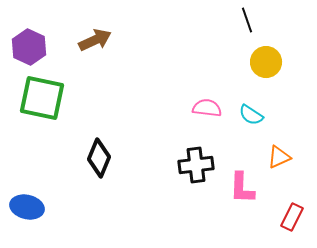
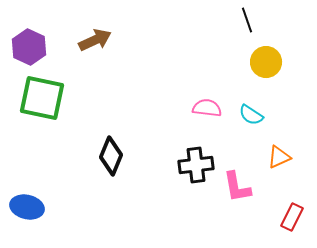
black diamond: moved 12 px right, 2 px up
pink L-shape: moved 5 px left, 1 px up; rotated 12 degrees counterclockwise
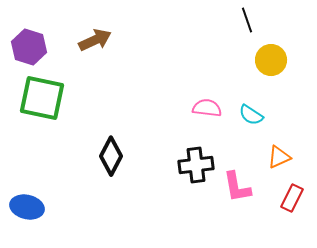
purple hexagon: rotated 8 degrees counterclockwise
yellow circle: moved 5 px right, 2 px up
black diamond: rotated 6 degrees clockwise
red rectangle: moved 19 px up
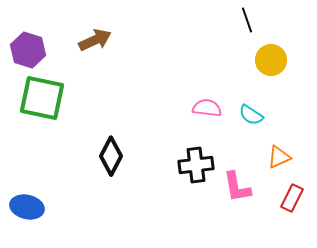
purple hexagon: moved 1 px left, 3 px down
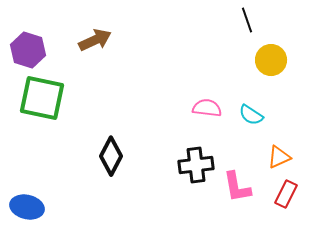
red rectangle: moved 6 px left, 4 px up
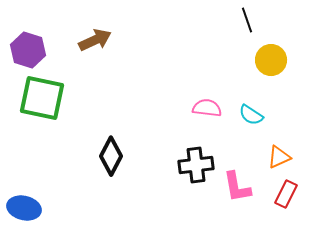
blue ellipse: moved 3 px left, 1 px down
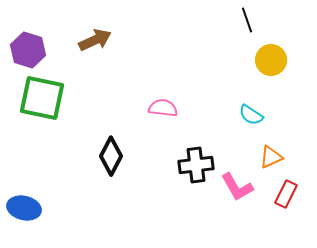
pink semicircle: moved 44 px left
orange triangle: moved 8 px left
pink L-shape: rotated 20 degrees counterclockwise
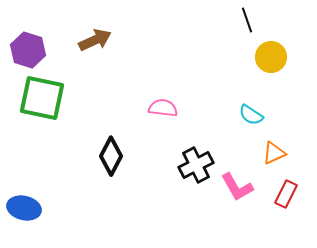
yellow circle: moved 3 px up
orange triangle: moved 3 px right, 4 px up
black cross: rotated 20 degrees counterclockwise
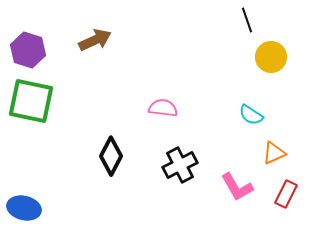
green square: moved 11 px left, 3 px down
black cross: moved 16 px left
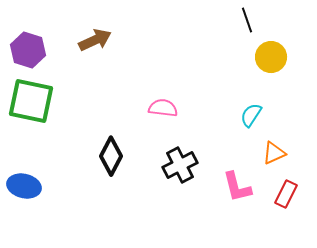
cyan semicircle: rotated 90 degrees clockwise
pink L-shape: rotated 16 degrees clockwise
blue ellipse: moved 22 px up
